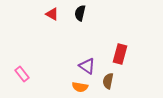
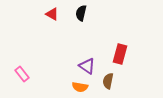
black semicircle: moved 1 px right
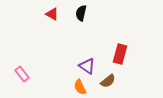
brown semicircle: rotated 140 degrees counterclockwise
orange semicircle: rotated 56 degrees clockwise
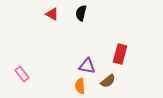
purple triangle: rotated 24 degrees counterclockwise
orange semicircle: moved 1 px up; rotated 21 degrees clockwise
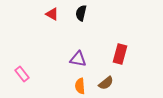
purple triangle: moved 9 px left, 7 px up
brown semicircle: moved 2 px left, 2 px down
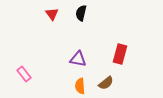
red triangle: rotated 24 degrees clockwise
pink rectangle: moved 2 px right
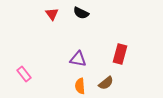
black semicircle: rotated 77 degrees counterclockwise
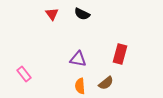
black semicircle: moved 1 px right, 1 px down
